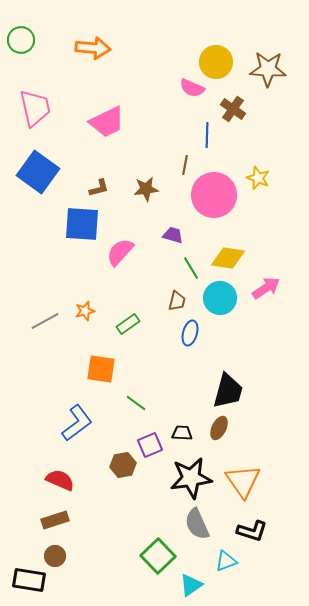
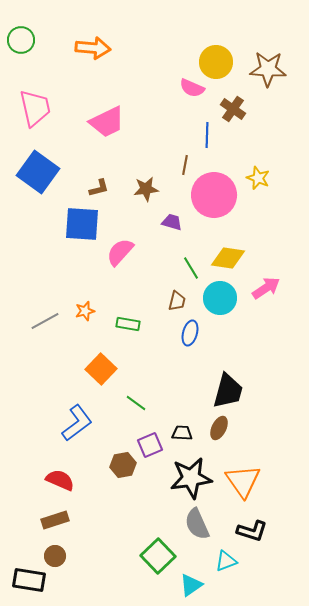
purple trapezoid at (173, 235): moved 1 px left, 13 px up
green rectangle at (128, 324): rotated 45 degrees clockwise
orange square at (101, 369): rotated 36 degrees clockwise
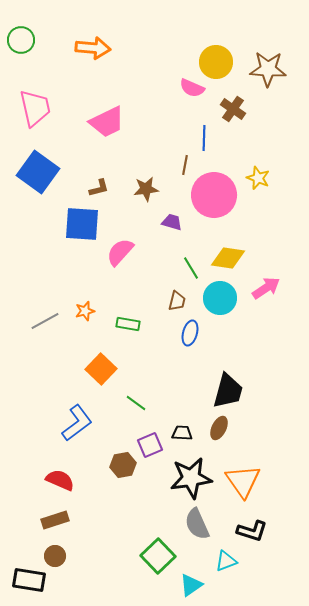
blue line at (207, 135): moved 3 px left, 3 px down
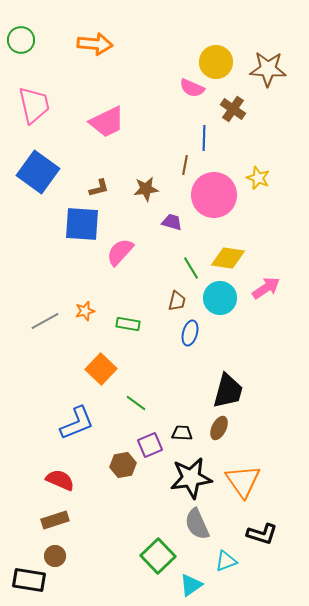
orange arrow at (93, 48): moved 2 px right, 4 px up
pink trapezoid at (35, 108): moved 1 px left, 3 px up
blue L-shape at (77, 423): rotated 15 degrees clockwise
black L-shape at (252, 531): moved 10 px right, 3 px down
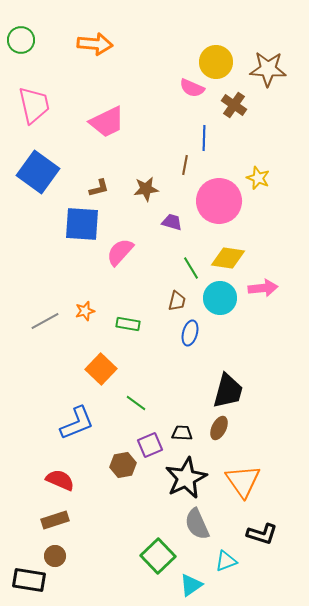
brown cross at (233, 109): moved 1 px right, 4 px up
pink circle at (214, 195): moved 5 px right, 6 px down
pink arrow at (266, 288): moved 3 px left; rotated 28 degrees clockwise
black star at (191, 478): moved 5 px left; rotated 18 degrees counterclockwise
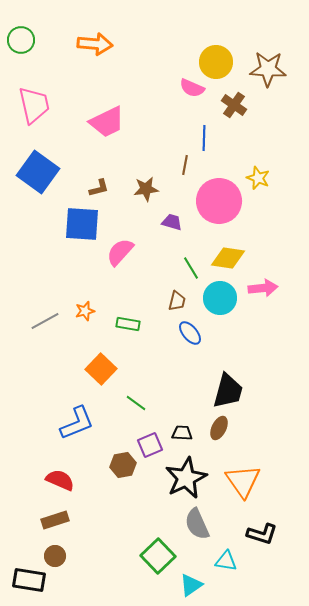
blue ellipse at (190, 333): rotated 55 degrees counterclockwise
cyan triangle at (226, 561): rotated 30 degrees clockwise
